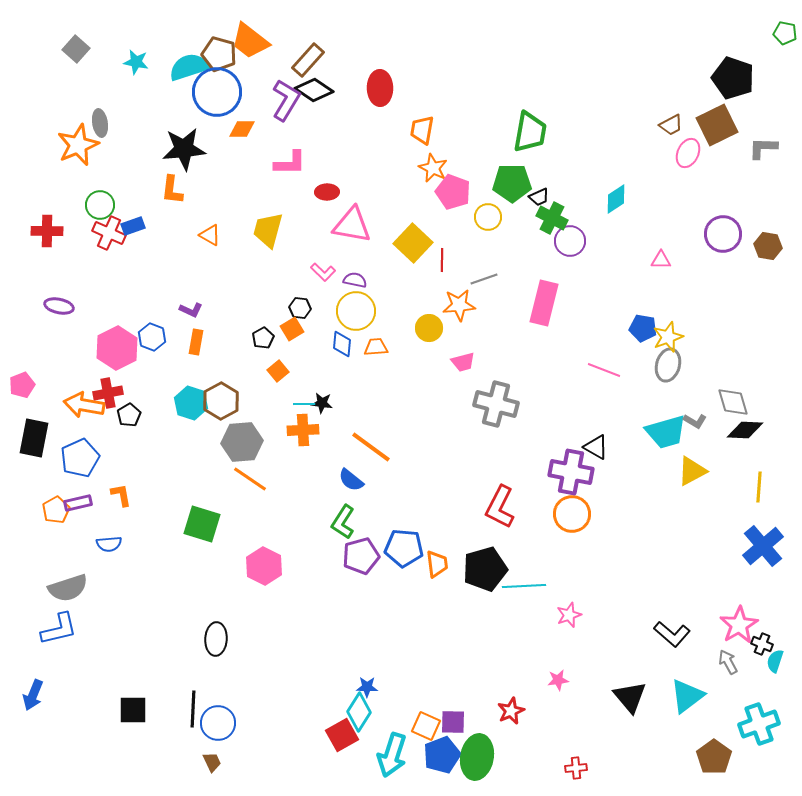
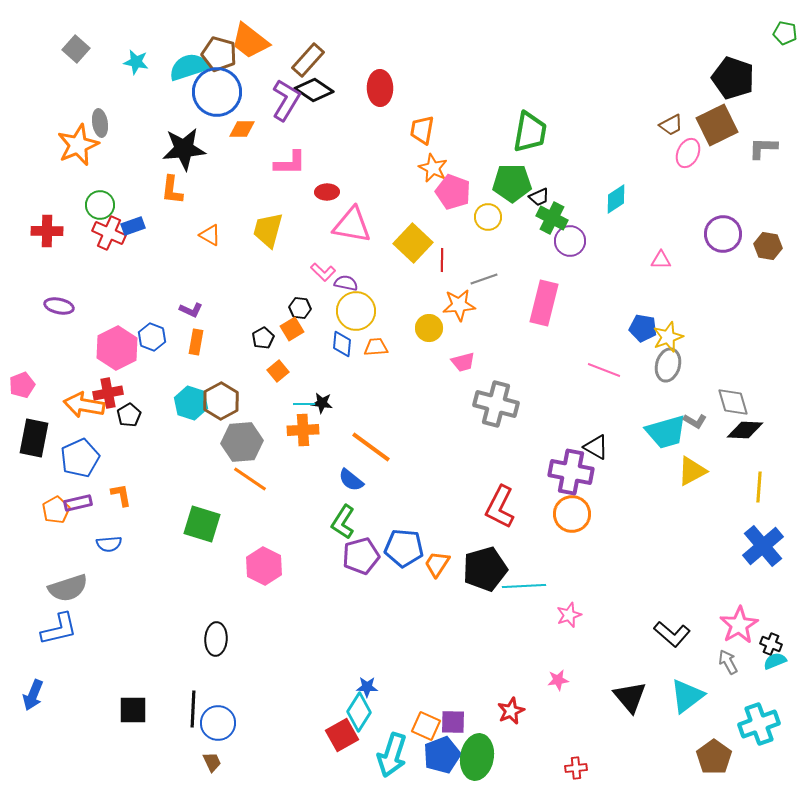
purple semicircle at (355, 280): moved 9 px left, 3 px down
orange trapezoid at (437, 564): rotated 140 degrees counterclockwise
black cross at (762, 644): moved 9 px right
cyan semicircle at (775, 661): rotated 50 degrees clockwise
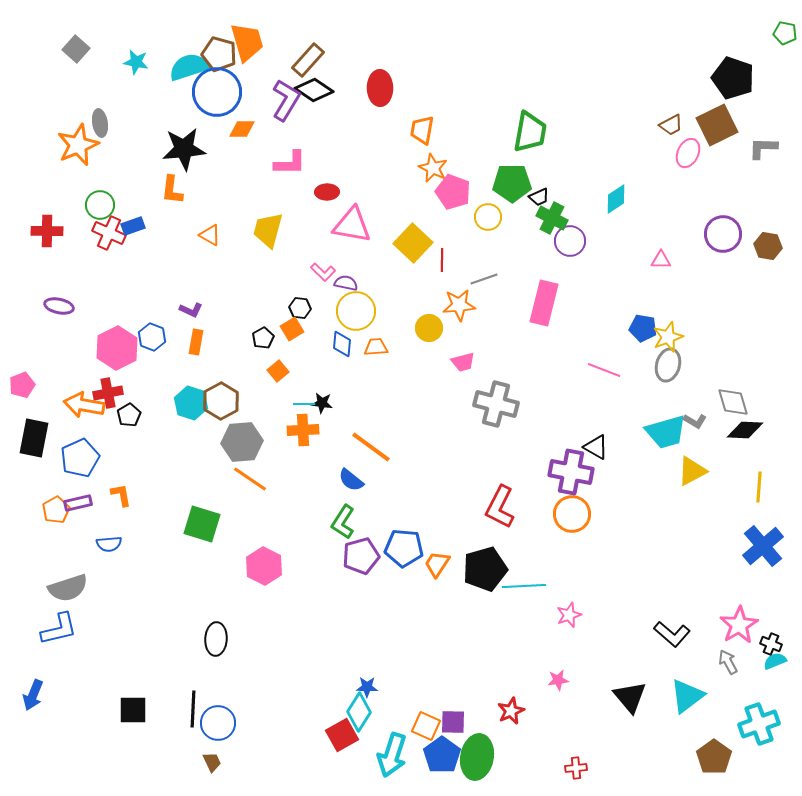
orange trapezoid at (250, 41): moved 3 px left, 1 px down; rotated 144 degrees counterclockwise
blue pentagon at (442, 755): rotated 15 degrees counterclockwise
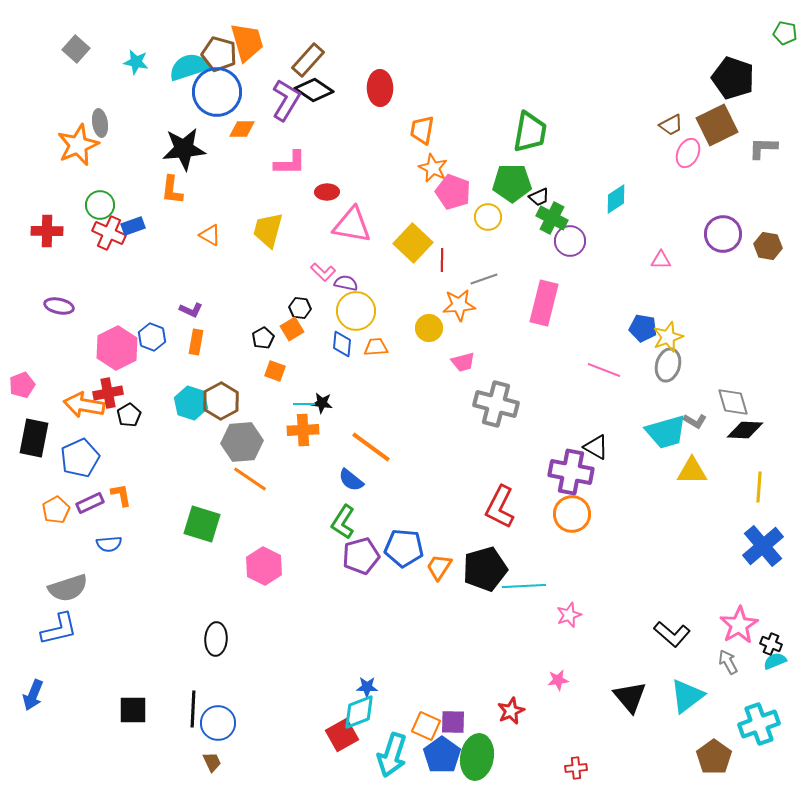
orange square at (278, 371): moved 3 px left; rotated 30 degrees counterclockwise
yellow triangle at (692, 471): rotated 28 degrees clockwise
purple rectangle at (78, 503): moved 12 px right; rotated 12 degrees counterclockwise
orange trapezoid at (437, 564): moved 2 px right, 3 px down
cyan diamond at (359, 712): rotated 36 degrees clockwise
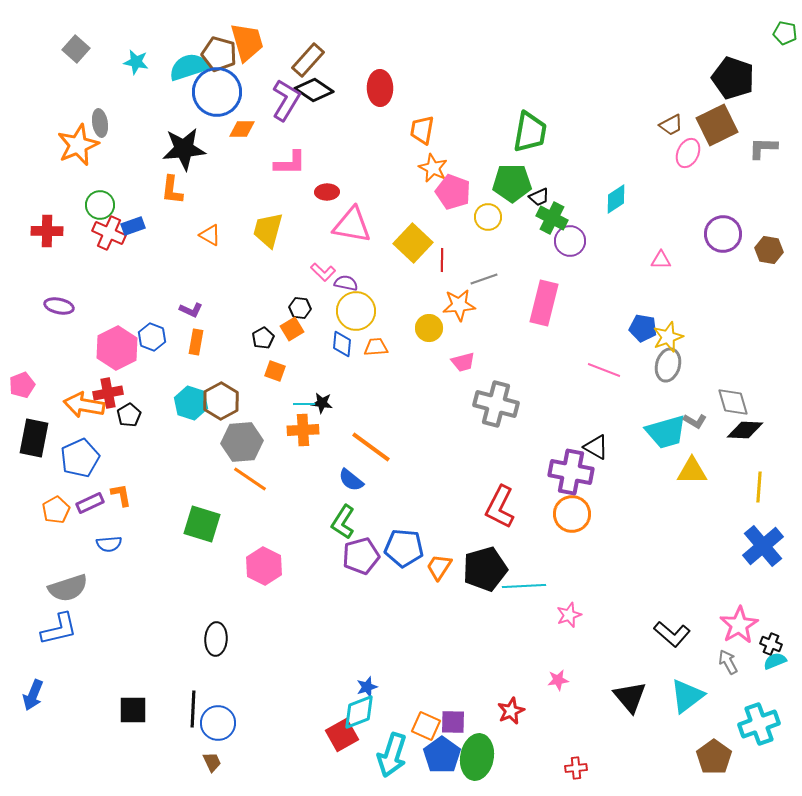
brown hexagon at (768, 246): moved 1 px right, 4 px down
blue star at (367, 687): rotated 20 degrees counterclockwise
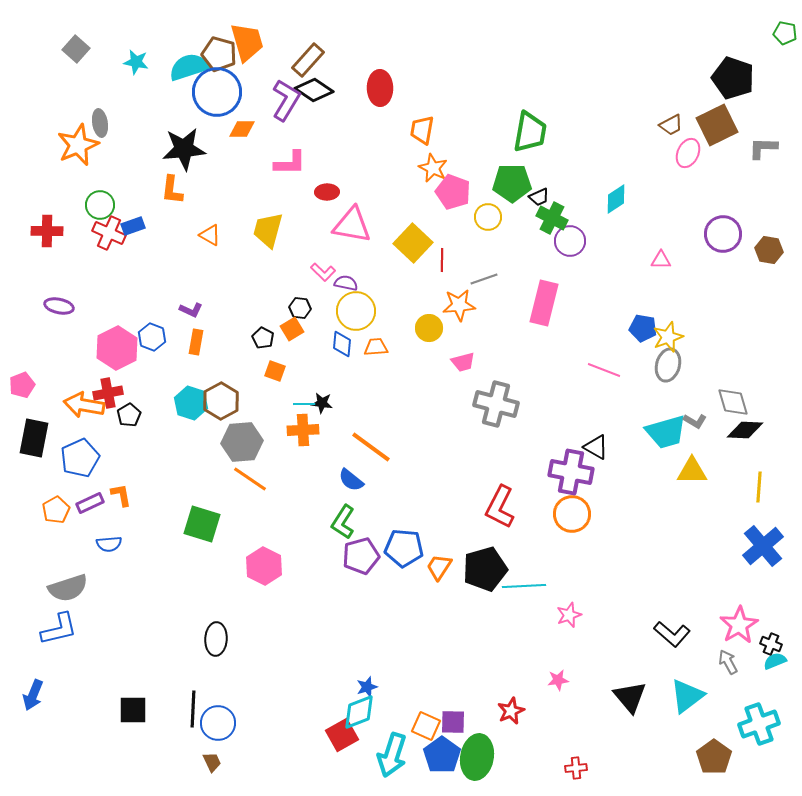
black pentagon at (263, 338): rotated 15 degrees counterclockwise
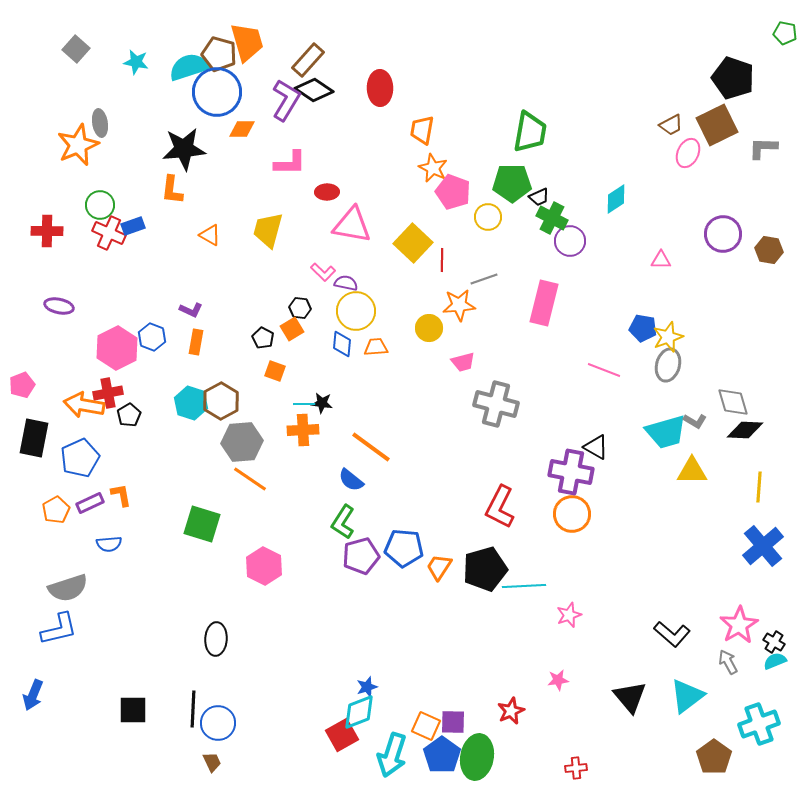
black cross at (771, 644): moved 3 px right, 2 px up; rotated 10 degrees clockwise
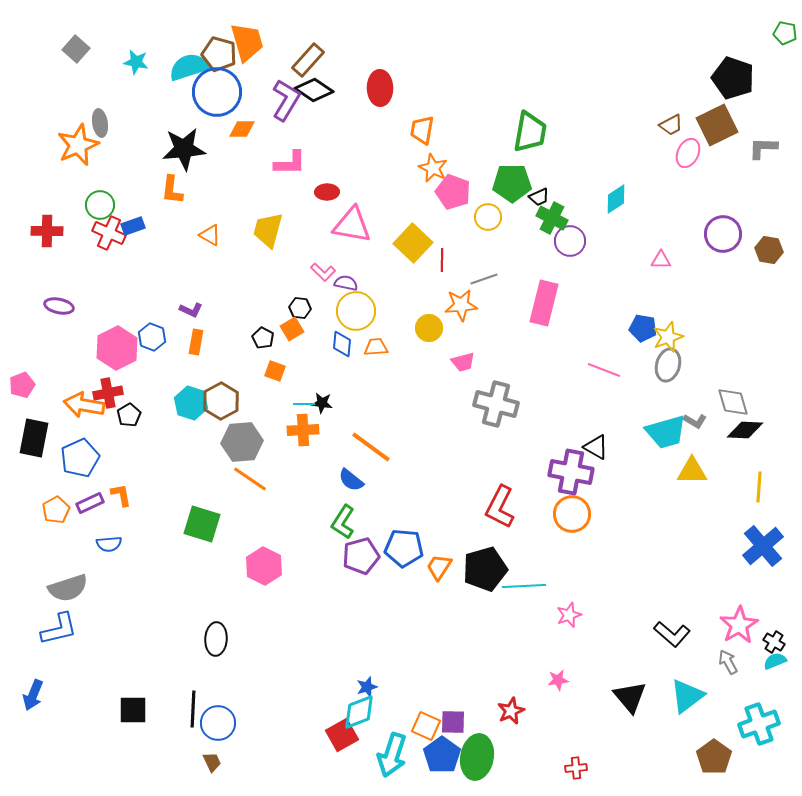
orange star at (459, 305): moved 2 px right
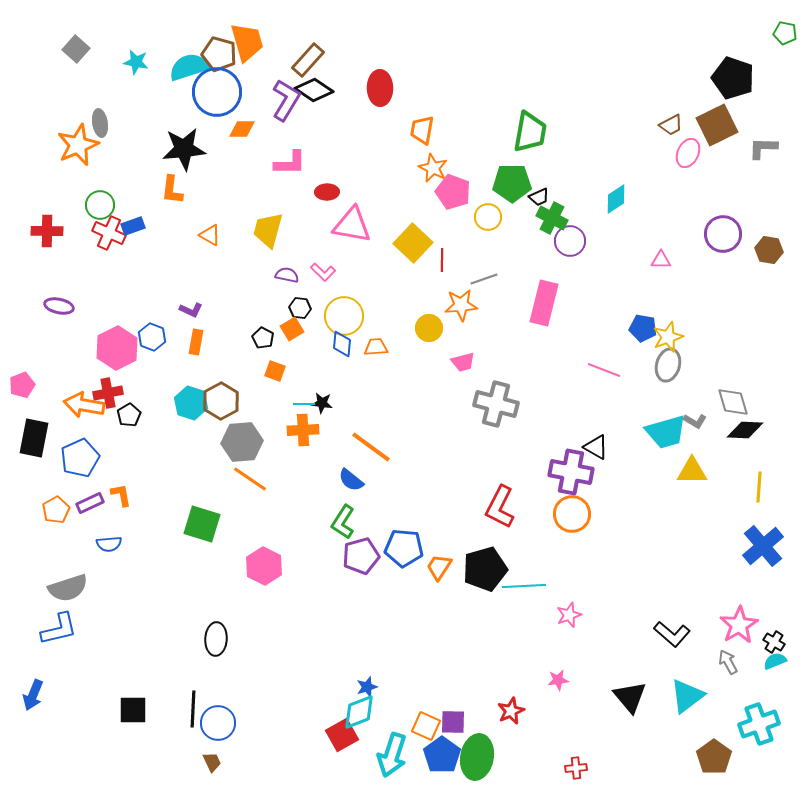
purple semicircle at (346, 283): moved 59 px left, 8 px up
yellow circle at (356, 311): moved 12 px left, 5 px down
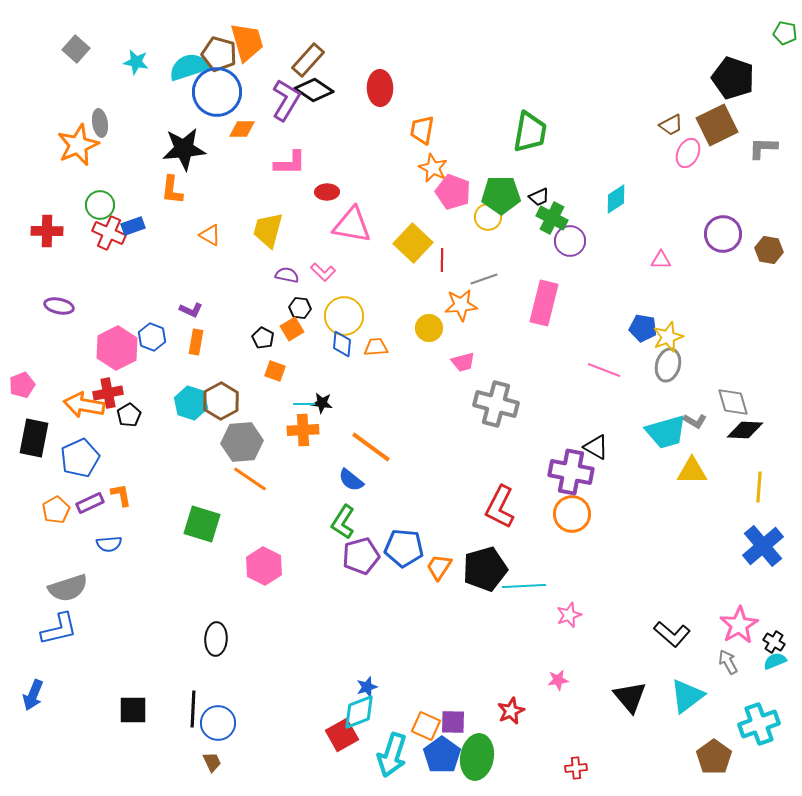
green pentagon at (512, 183): moved 11 px left, 12 px down
